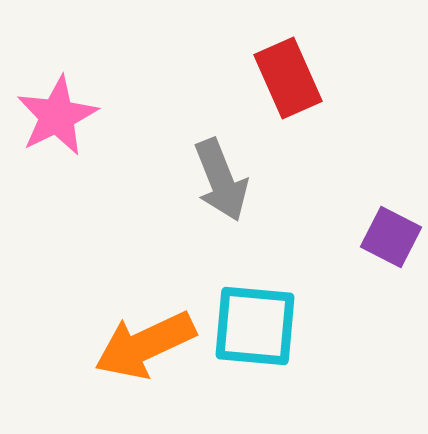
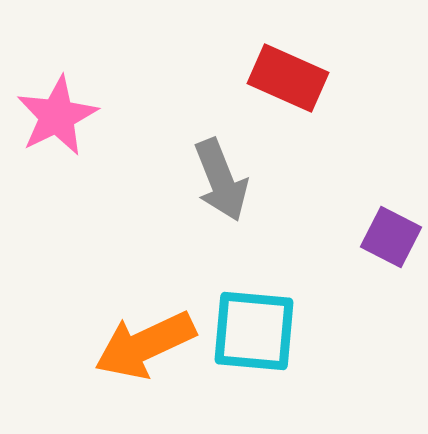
red rectangle: rotated 42 degrees counterclockwise
cyan square: moved 1 px left, 5 px down
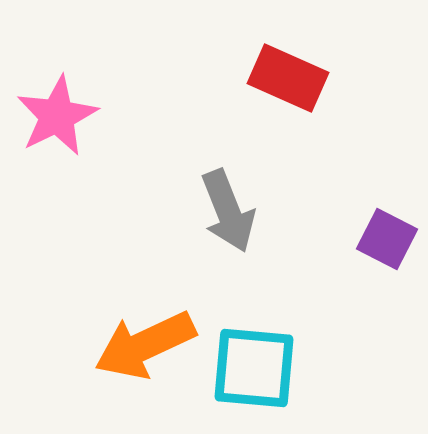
gray arrow: moved 7 px right, 31 px down
purple square: moved 4 px left, 2 px down
cyan square: moved 37 px down
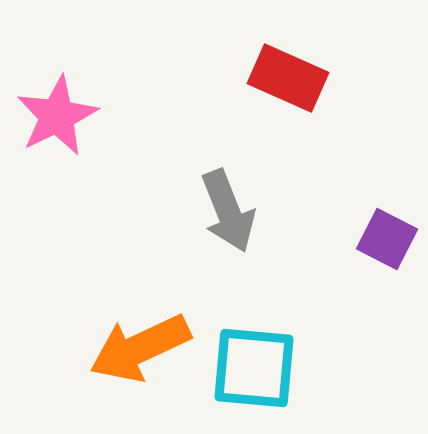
orange arrow: moved 5 px left, 3 px down
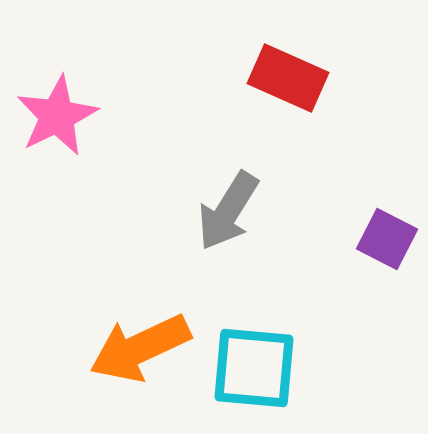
gray arrow: rotated 54 degrees clockwise
